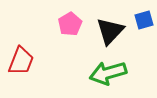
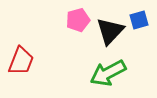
blue square: moved 5 px left
pink pentagon: moved 8 px right, 4 px up; rotated 15 degrees clockwise
green arrow: rotated 12 degrees counterclockwise
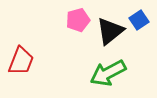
blue square: rotated 18 degrees counterclockwise
black triangle: rotated 8 degrees clockwise
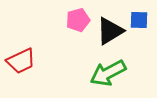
blue square: rotated 36 degrees clockwise
black triangle: rotated 8 degrees clockwise
red trapezoid: rotated 44 degrees clockwise
